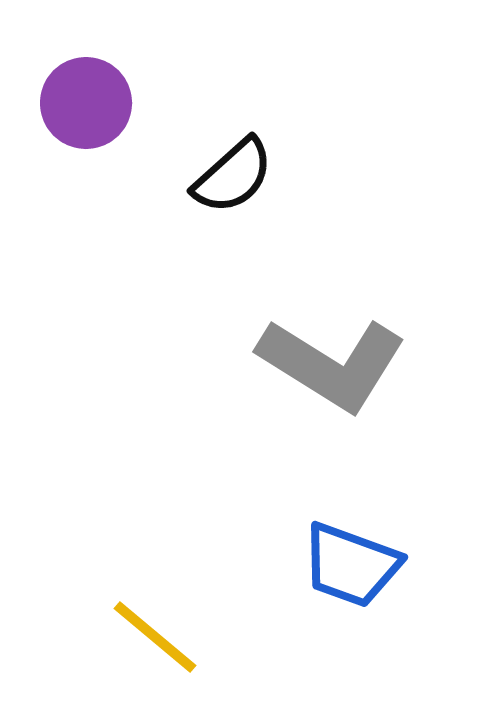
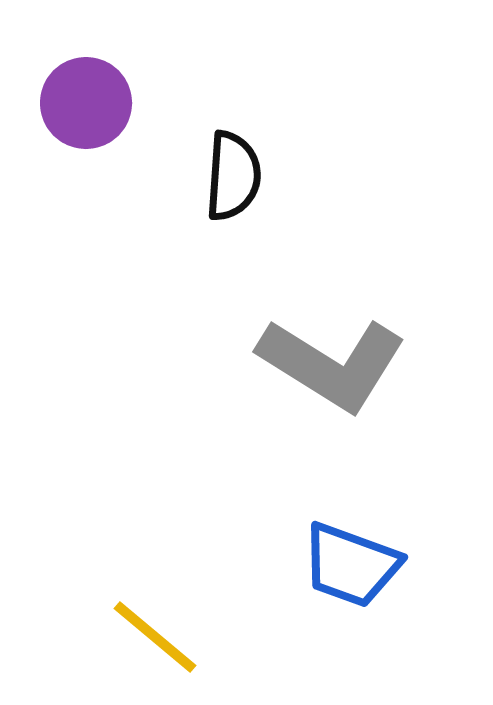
black semicircle: rotated 44 degrees counterclockwise
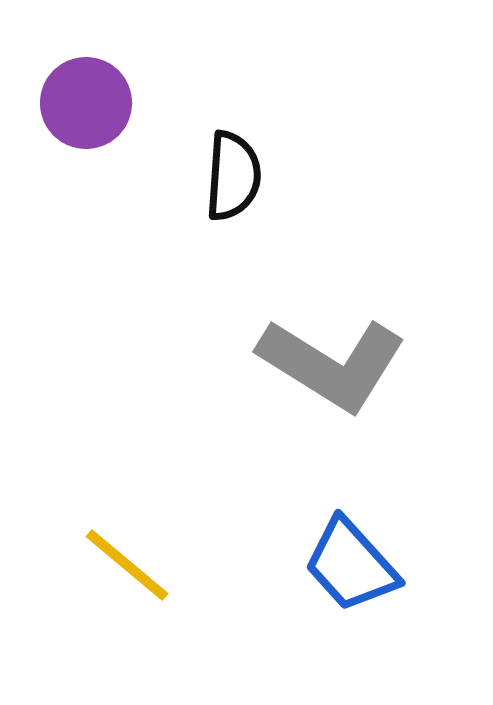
blue trapezoid: rotated 28 degrees clockwise
yellow line: moved 28 px left, 72 px up
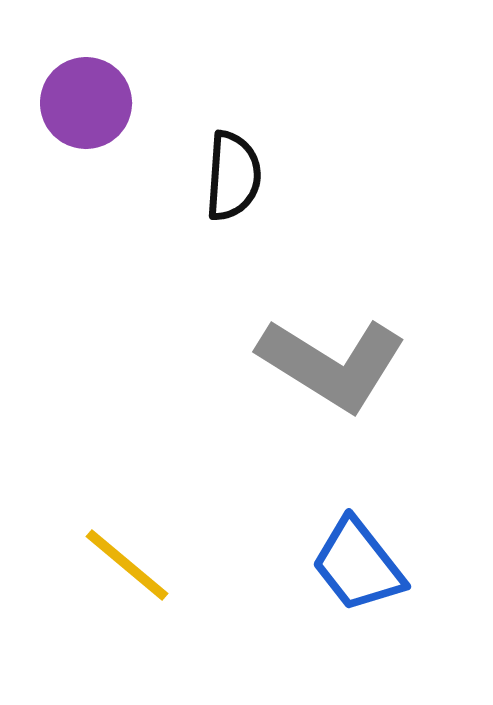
blue trapezoid: moved 7 px right; rotated 4 degrees clockwise
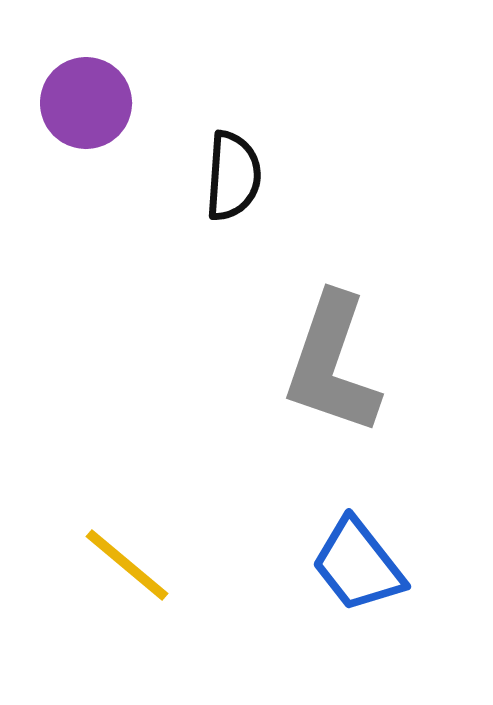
gray L-shape: rotated 77 degrees clockwise
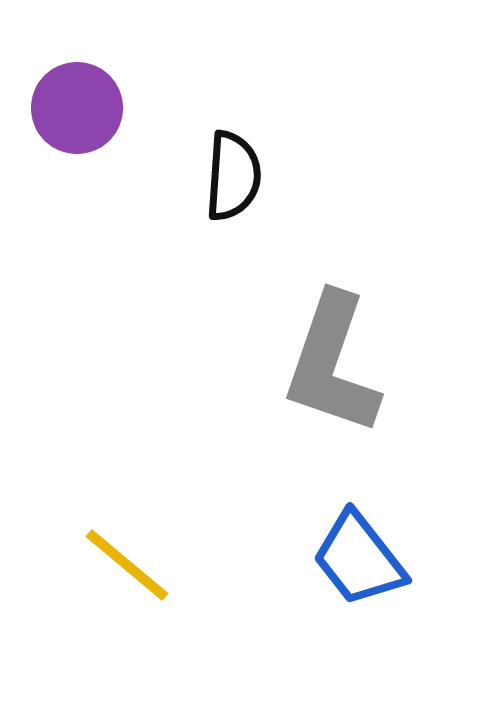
purple circle: moved 9 px left, 5 px down
blue trapezoid: moved 1 px right, 6 px up
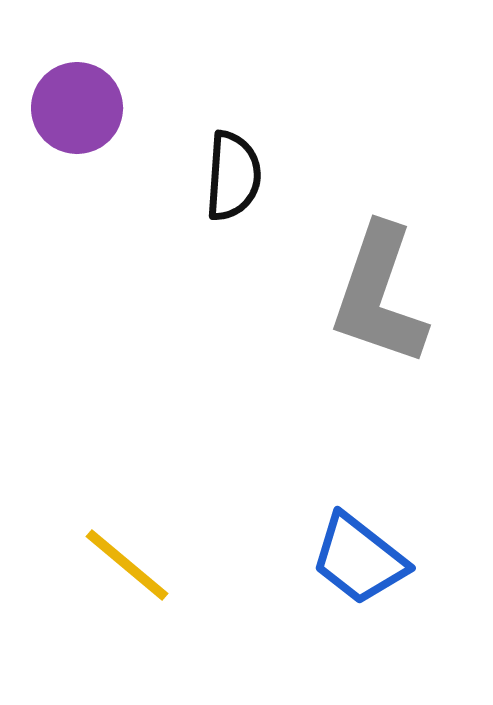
gray L-shape: moved 47 px right, 69 px up
blue trapezoid: rotated 14 degrees counterclockwise
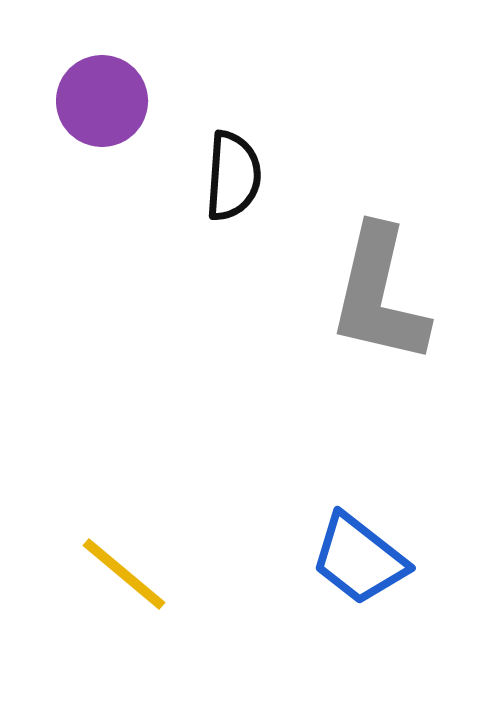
purple circle: moved 25 px right, 7 px up
gray L-shape: rotated 6 degrees counterclockwise
yellow line: moved 3 px left, 9 px down
